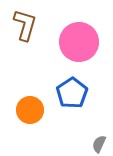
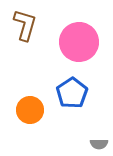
gray semicircle: rotated 114 degrees counterclockwise
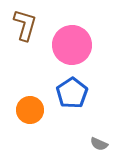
pink circle: moved 7 px left, 3 px down
gray semicircle: rotated 24 degrees clockwise
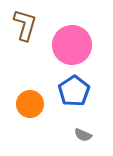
blue pentagon: moved 2 px right, 2 px up
orange circle: moved 6 px up
gray semicircle: moved 16 px left, 9 px up
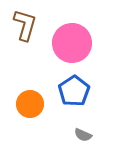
pink circle: moved 2 px up
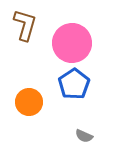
blue pentagon: moved 7 px up
orange circle: moved 1 px left, 2 px up
gray semicircle: moved 1 px right, 1 px down
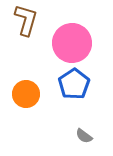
brown L-shape: moved 1 px right, 5 px up
orange circle: moved 3 px left, 8 px up
gray semicircle: rotated 12 degrees clockwise
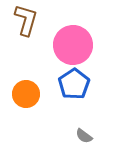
pink circle: moved 1 px right, 2 px down
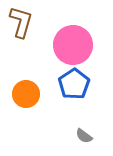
brown L-shape: moved 5 px left, 2 px down
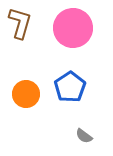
brown L-shape: moved 1 px left, 1 px down
pink circle: moved 17 px up
blue pentagon: moved 4 px left, 3 px down
